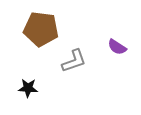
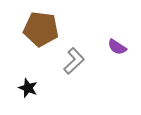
gray L-shape: rotated 24 degrees counterclockwise
black star: rotated 18 degrees clockwise
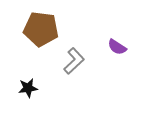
black star: rotated 30 degrees counterclockwise
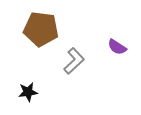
black star: moved 4 px down
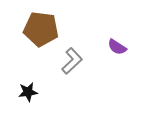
gray L-shape: moved 2 px left
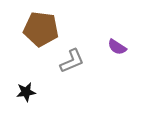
gray L-shape: rotated 20 degrees clockwise
black star: moved 2 px left
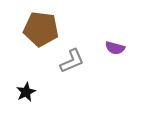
purple semicircle: moved 2 px left, 1 px down; rotated 18 degrees counterclockwise
black star: rotated 18 degrees counterclockwise
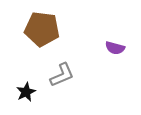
brown pentagon: moved 1 px right
gray L-shape: moved 10 px left, 14 px down
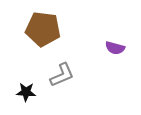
brown pentagon: moved 1 px right
black star: rotated 30 degrees clockwise
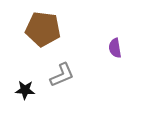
purple semicircle: rotated 66 degrees clockwise
black star: moved 1 px left, 2 px up
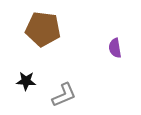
gray L-shape: moved 2 px right, 20 px down
black star: moved 1 px right, 9 px up
